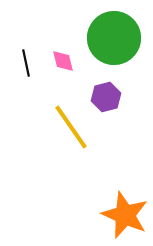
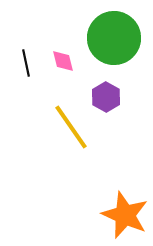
purple hexagon: rotated 16 degrees counterclockwise
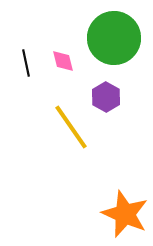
orange star: moved 1 px up
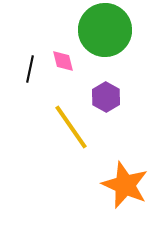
green circle: moved 9 px left, 8 px up
black line: moved 4 px right, 6 px down; rotated 24 degrees clockwise
orange star: moved 29 px up
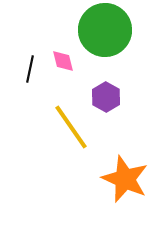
orange star: moved 6 px up
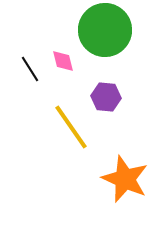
black line: rotated 44 degrees counterclockwise
purple hexagon: rotated 24 degrees counterclockwise
